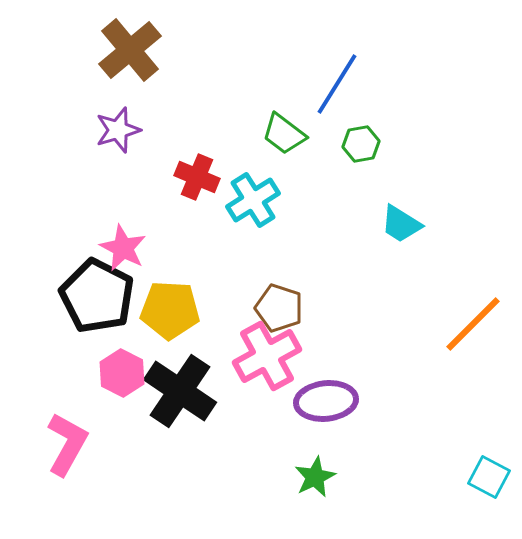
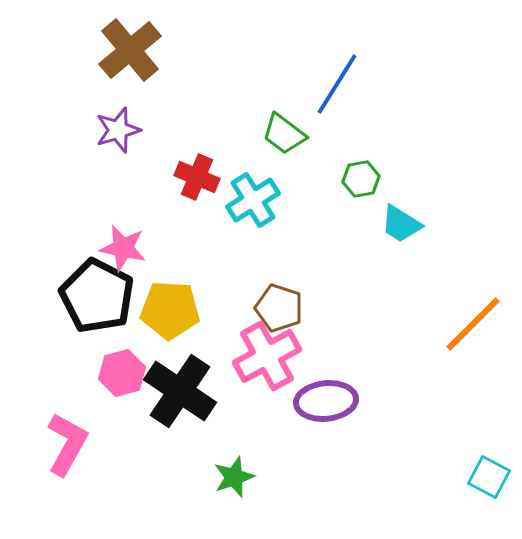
green hexagon: moved 35 px down
pink star: rotated 15 degrees counterclockwise
pink hexagon: rotated 18 degrees clockwise
green star: moved 81 px left; rotated 6 degrees clockwise
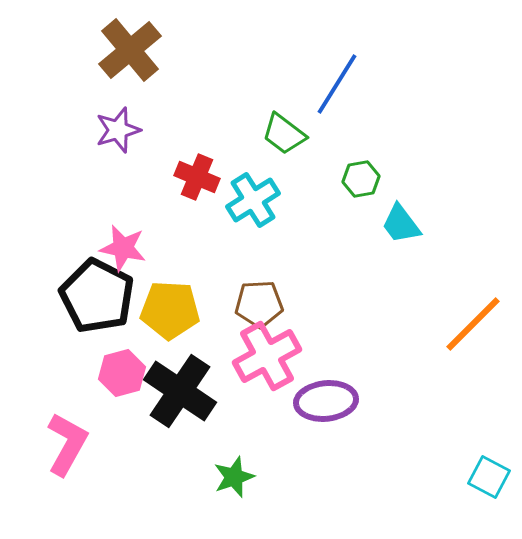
cyan trapezoid: rotated 21 degrees clockwise
brown pentagon: moved 20 px left, 4 px up; rotated 21 degrees counterclockwise
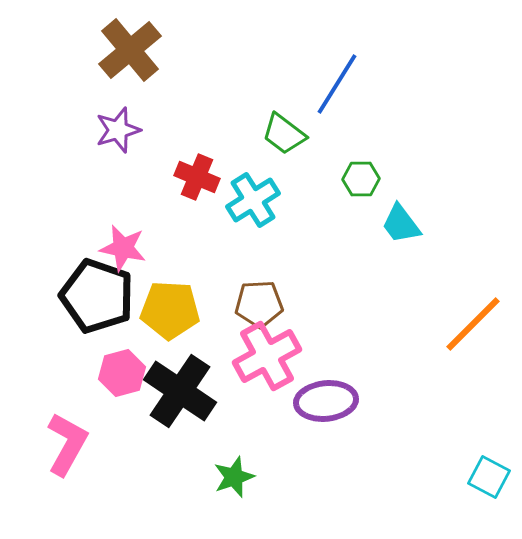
green hexagon: rotated 9 degrees clockwise
black pentagon: rotated 8 degrees counterclockwise
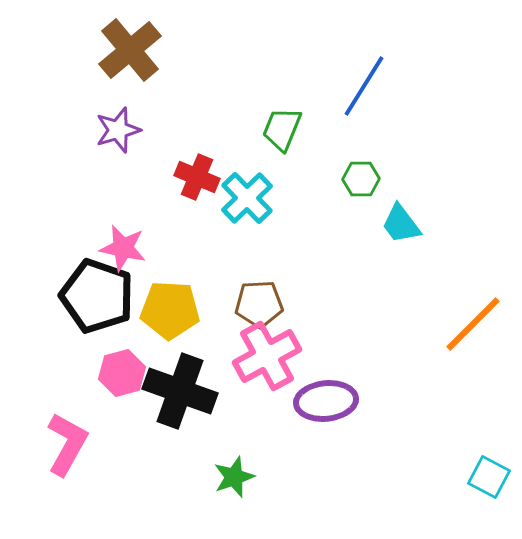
blue line: moved 27 px right, 2 px down
green trapezoid: moved 2 px left, 5 px up; rotated 75 degrees clockwise
cyan cross: moved 6 px left, 2 px up; rotated 12 degrees counterclockwise
black cross: rotated 14 degrees counterclockwise
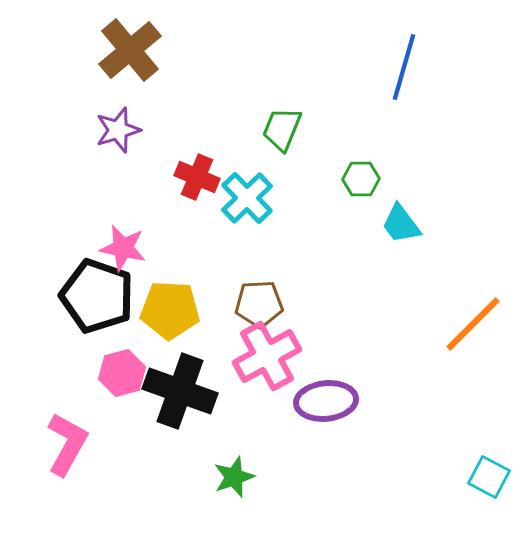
blue line: moved 40 px right, 19 px up; rotated 16 degrees counterclockwise
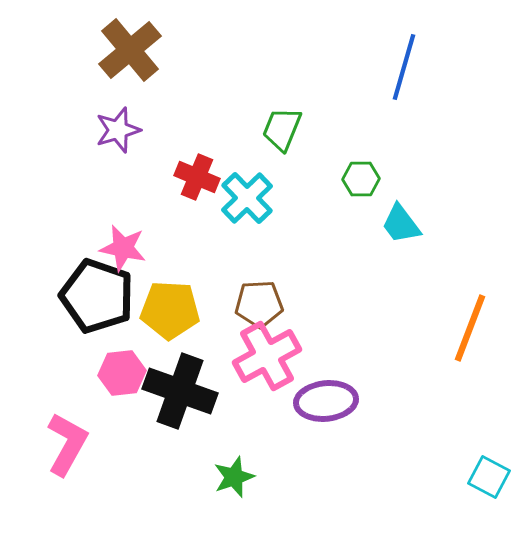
orange line: moved 3 px left, 4 px down; rotated 24 degrees counterclockwise
pink hexagon: rotated 9 degrees clockwise
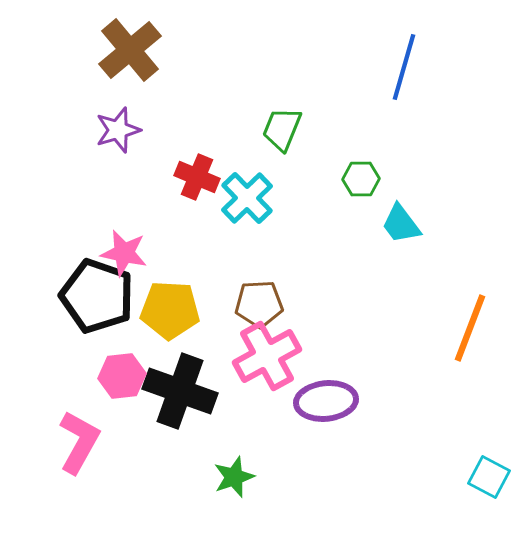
pink star: moved 1 px right, 5 px down
pink hexagon: moved 3 px down
pink L-shape: moved 12 px right, 2 px up
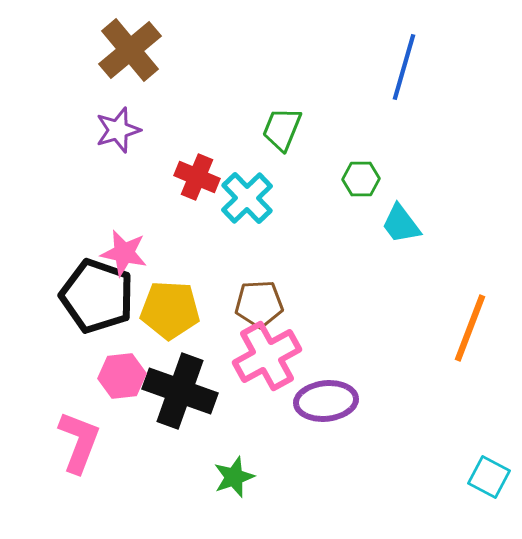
pink L-shape: rotated 8 degrees counterclockwise
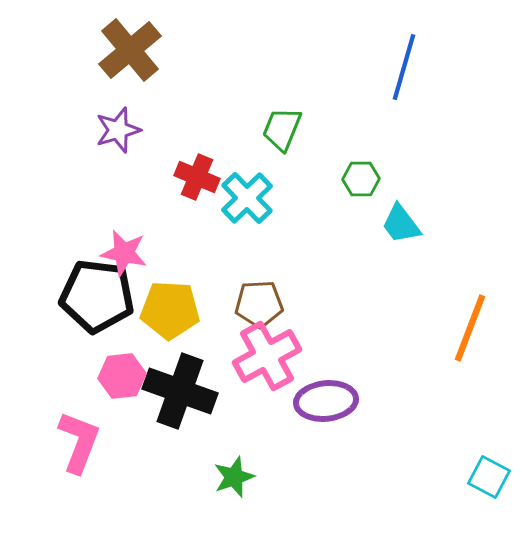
black pentagon: rotated 12 degrees counterclockwise
